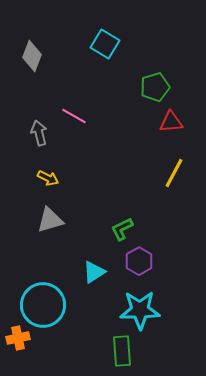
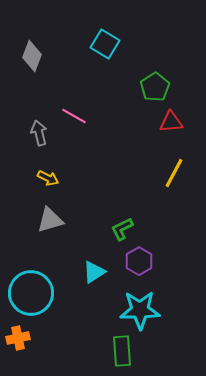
green pentagon: rotated 16 degrees counterclockwise
cyan circle: moved 12 px left, 12 px up
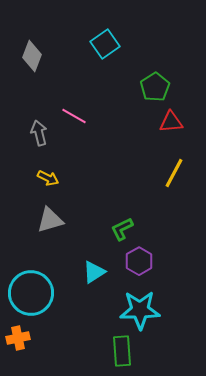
cyan square: rotated 24 degrees clockwise
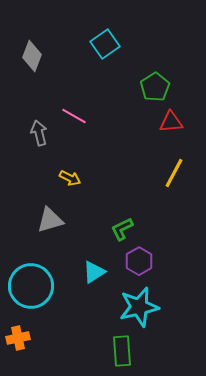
yellow arrow: moved 22 px right
cyan circle: moved 7 px up
cyan star: moved 1 px left, 3 px up; rotated 12 degrees counterclockwise
